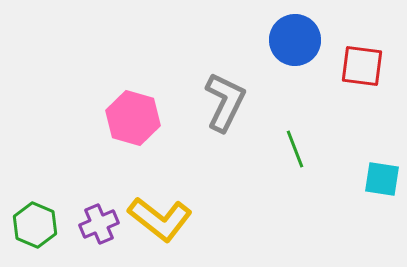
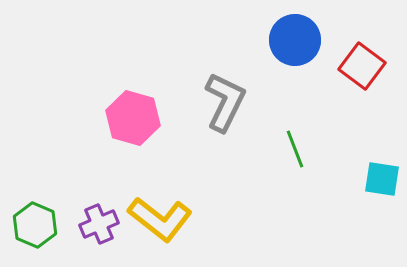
red square: rotated 30 degrees clockwise
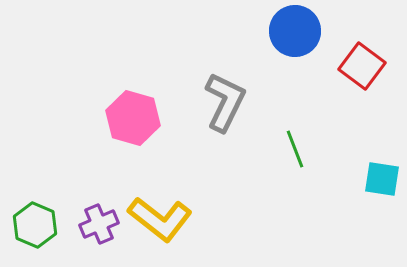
blue circle: moved 9 px up
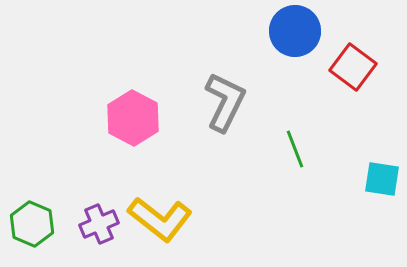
red square: moved 9 px left, 1 px down
pink hexagon: rotated 12 degrees clockwise
green hexagon: moved 3 px left, 1 px up
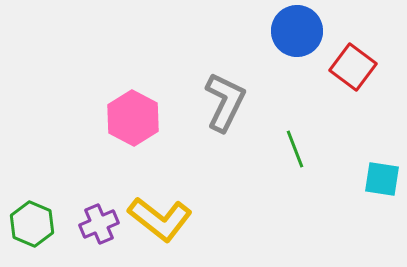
blue circle: moved 2 px right
